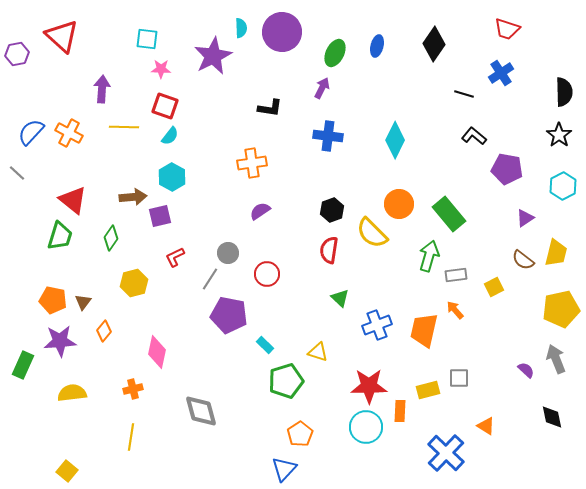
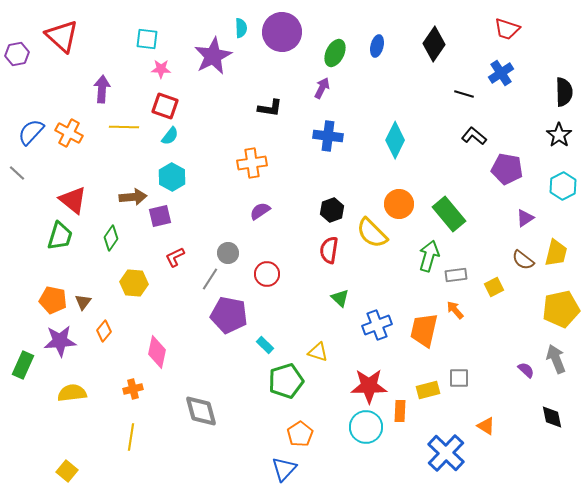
yellow hexagon at (134, 283): rotated 20 degrees clockwise
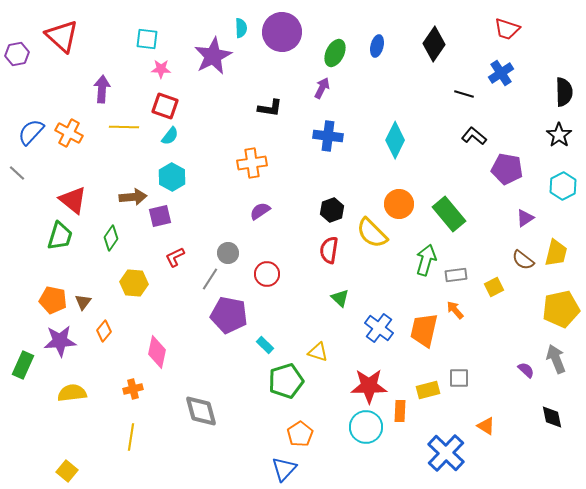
green arrow at (429, 256): moved 3 px left, 4 px down
blue cross at (377, 325): moved 2 px right, 3 px down; rotated 32 degrees counterclockwise
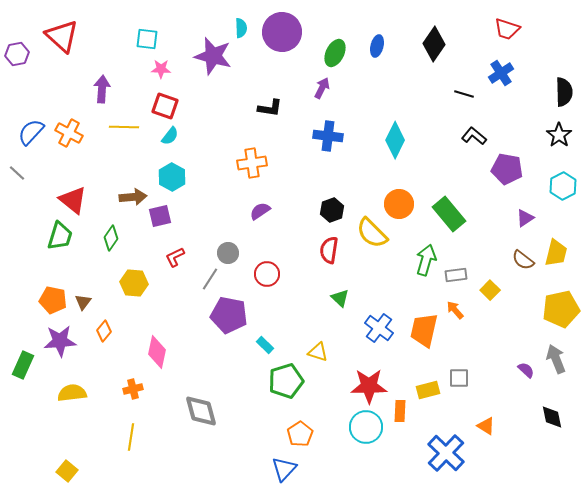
purple star at (213, 56): rotated 30 degrees counterclockwise
yellow square at (494, 287): moved 4 px left, 3 px down; rotated 18 degrees counterclockwise
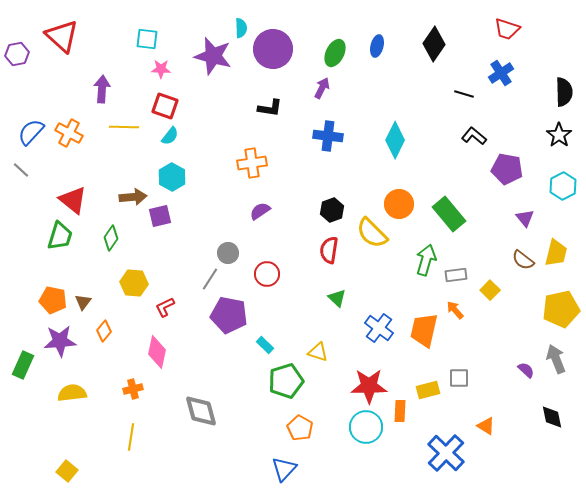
purple circle at (282, 32): moved 9 px left, 17 px down
gray line at (17, 173): moved 4 px right, 3 px up
purple triangle at (525, 218): rotated 36 degrees counterclockwise
red L-shape at (175, 257): moved 10 px left, 50 px down
green triangle at (340, 298): moved 3 px left
orange pentagon at (300, 434): moved 6 px up; rotated 10 degrees counterclockwise
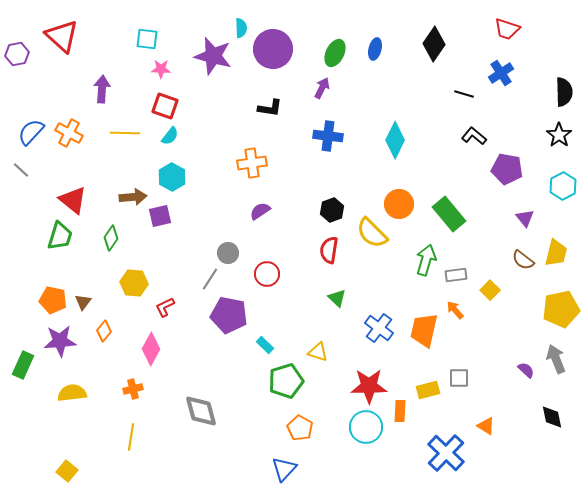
blue ellipse at (377, 46): moved 2 px left, 3 px down
yellow line at (124, 127): moved 1 px right, 6 px down
pink diamond at (157, 352): moved 6 px left, 3 px up; rotated 16 degrees clockwise
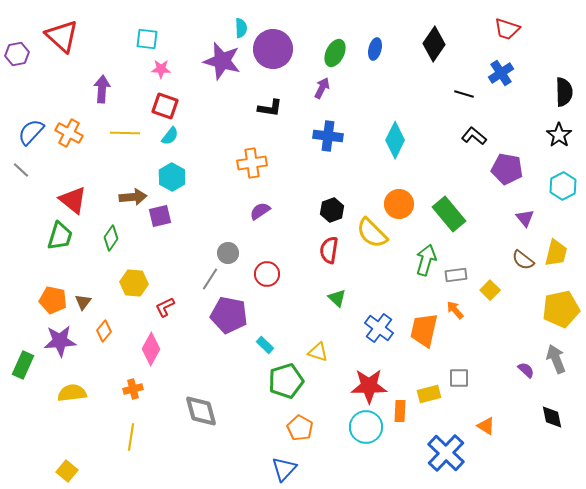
purple star at (213, 56): moved 9 px right, 5 px down
yellow rectangle at (428, 390): moved 1 px right, 4 px down
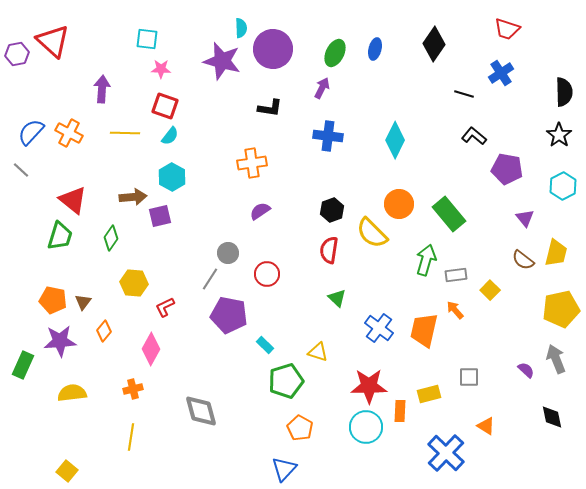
red triangle at (62, 36): moved 9 px left, 5 px down
gray square at (459, 378): moved 10 px right, 1 px up
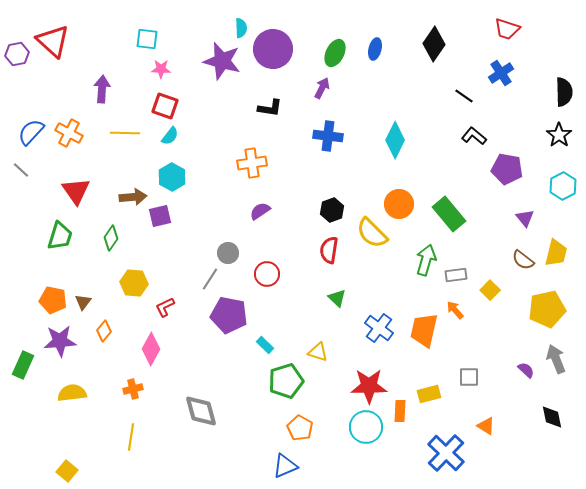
black line at (464, 94): moved 2 px down; rotated 18 degrees clockwise
red triangle at (73, 200): moved 3 px right, 9 px up; rotated 16 degrees clockwise
yellow pentagon at (561, 309): moved 14 px left
blue triangle at (284, 469): moved 1 px right, 3 px up; rotated 24 degrees clockwise
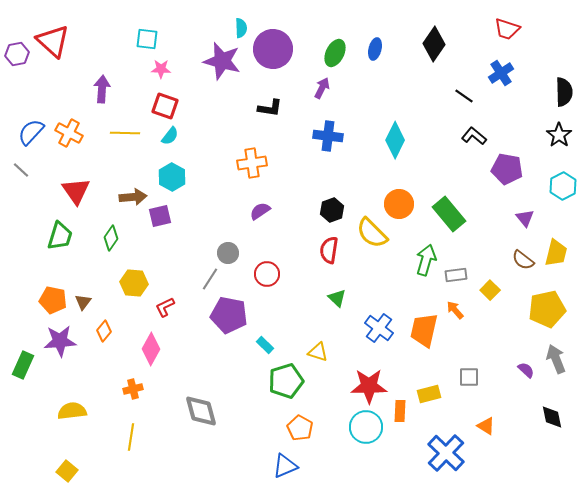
yellow semicircle at (72, 393): moved 18 px down
